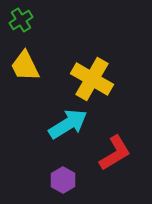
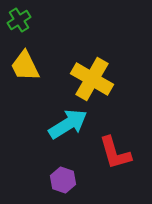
green cross: moved 2 px left
red L-shape: rotated 105 degrees clockwise
purple hexagon: rotated 10 degrees counterclockwise
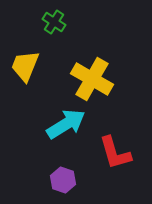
green cross: moved 35 px right, 2 px down; rotated 25 degrees counterclockwise
yellow trapezoid: rotated 48 degrees clockwise
cyan arrow: moved 2 px left
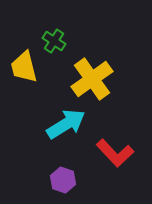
green cross: moved 19 px down
yellow trapezoid: moved 1 px left, 1 px down; rotated 36 degrees counterclockwise
yellow cross: rotated 24 degrees clockwise
red L-shape: rotated 27 degrees counterclockwise
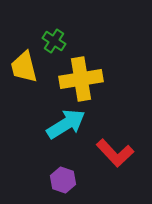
yellow cross: moved 11 px left; rotated 27 degrees clockwise
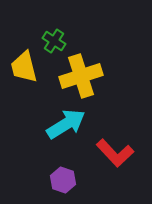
yellow cross: moved 3 px up; rotated 9 degrees counterclockwise
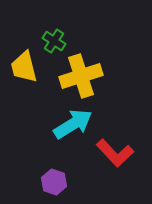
cyan arrow: moved 7 px right
purple hexagon: moved 9 px left, 2 px down
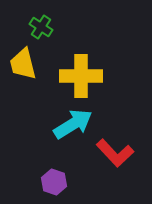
green cross: moved 13 px left, 14 px up
yellow trapezoid: moved 1 px left, 3 px up
yellow cross: rotated 18 degrees clockwise
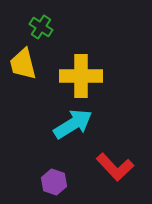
red L-shape: moved 14 px down
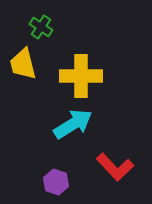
purple hexagon: moved 2 px right
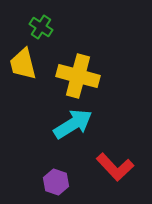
yellow cross: moved 3 px left; rotated 15 degrees clockwise
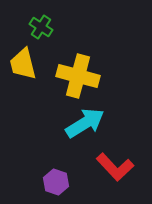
cyan arrow: moved 12 px right, 1 px up
